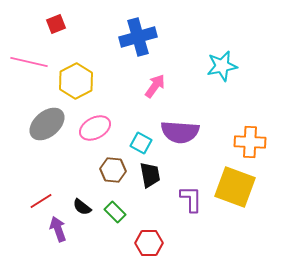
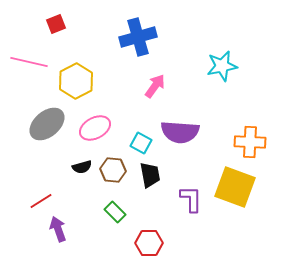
black semicircle: moved 40 px up; rotated 54 degrees counterclockwise
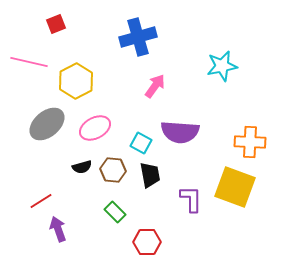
red hexagon: moved 2 px left, 1 px up
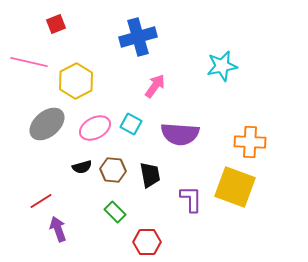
purple semicircle: moved 2 px down
cyan square: moved 10 px left, 19 px up
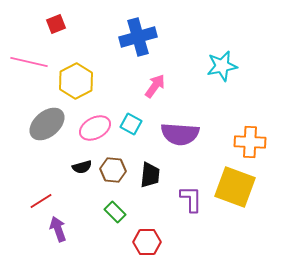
black trapezoid: rotated 16 degrees clockwise
